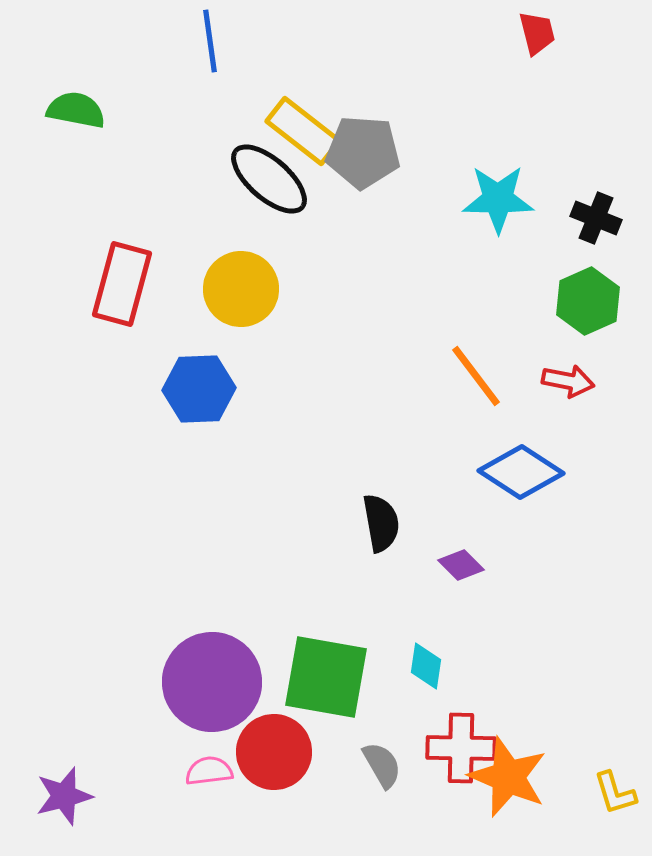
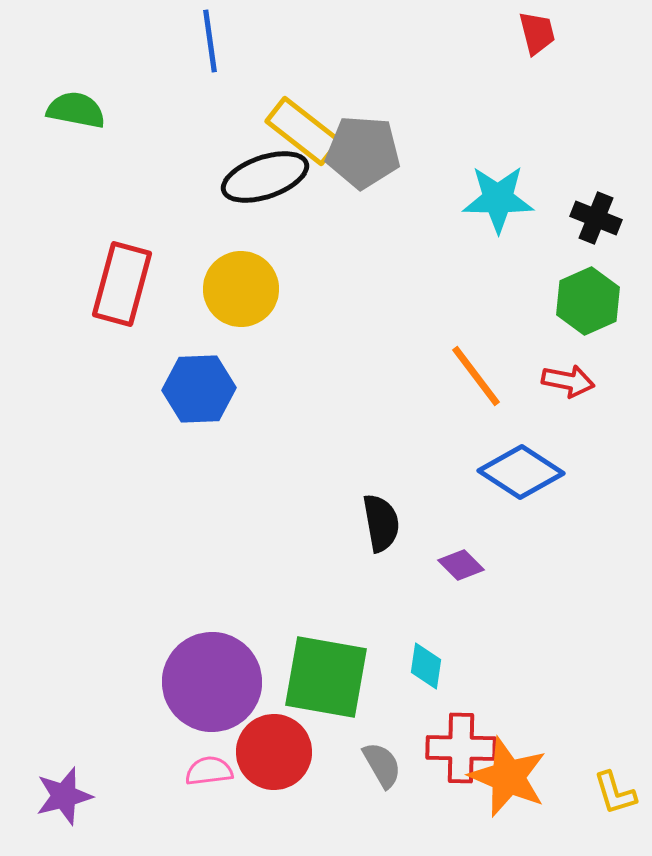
black ellipse: moved 4 px left, 2 px up; rotated 60 degrees counterclockwise
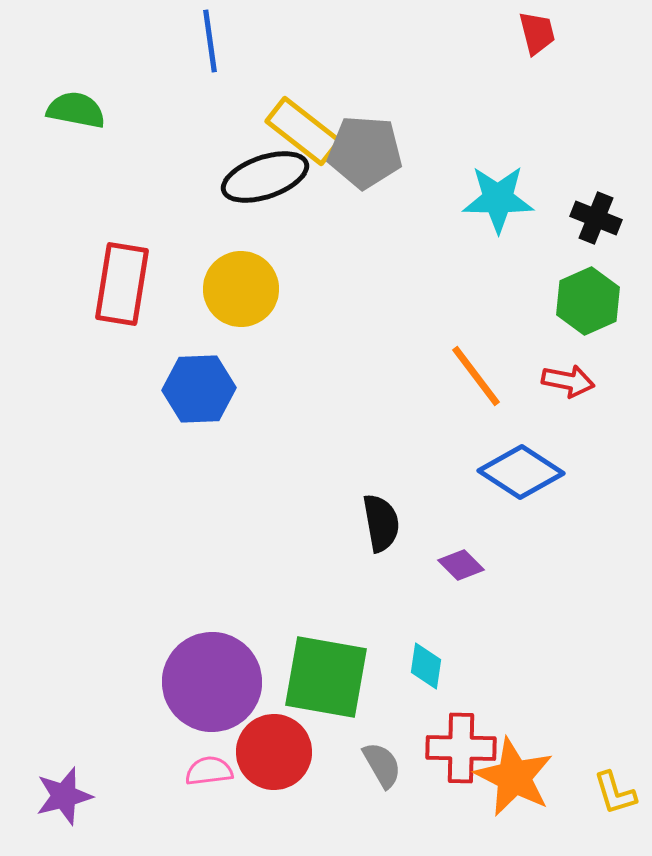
gray pentagon: moved 2 px right
red rectangle: rotated 6 degrees counterclockwise
orange star: moved 6 px right; rotated 4 degrees clockwise
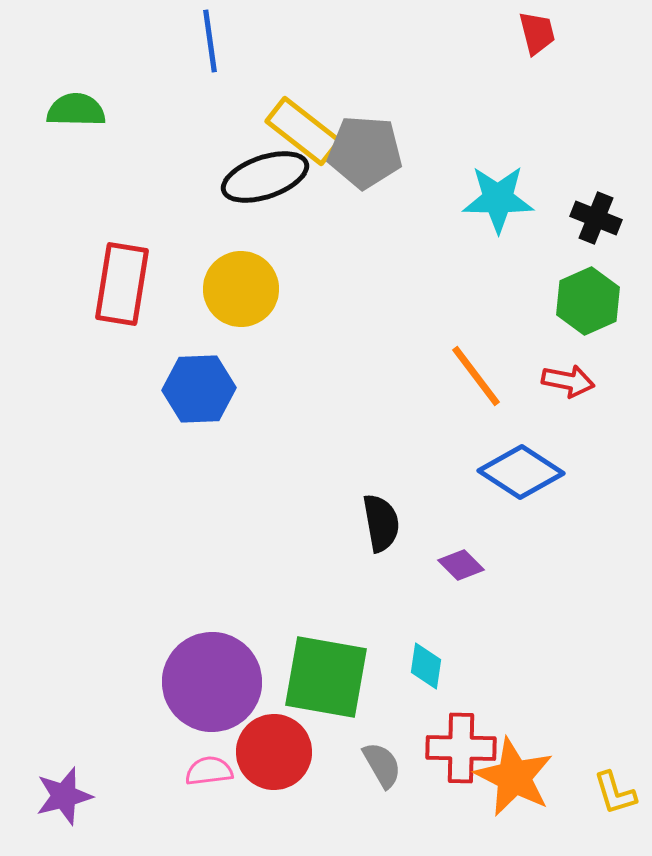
green semicircle: rotated 10 degrees counterclockwise
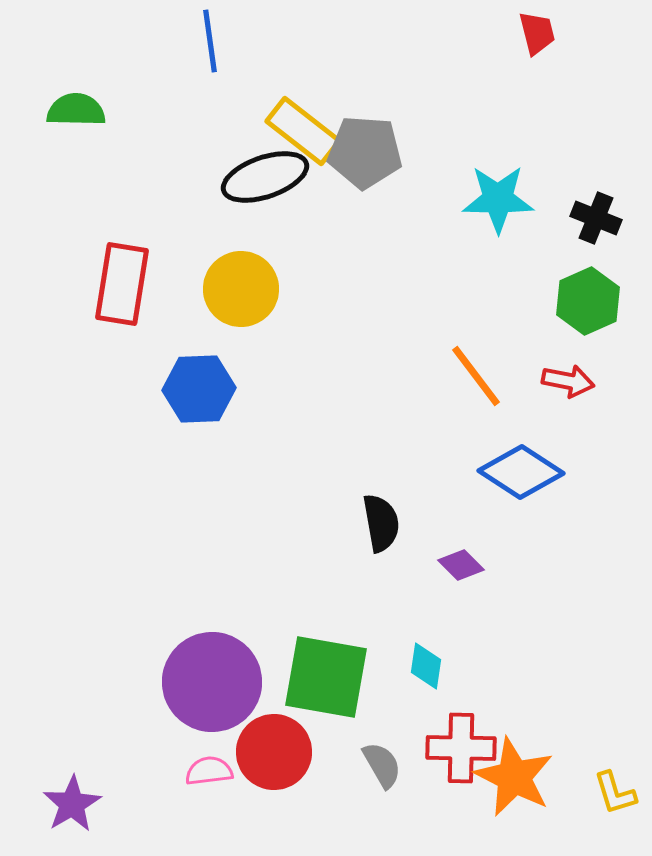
purple star: moved 8 px right, 8 px down; rotated 16 degrees counterclockwise
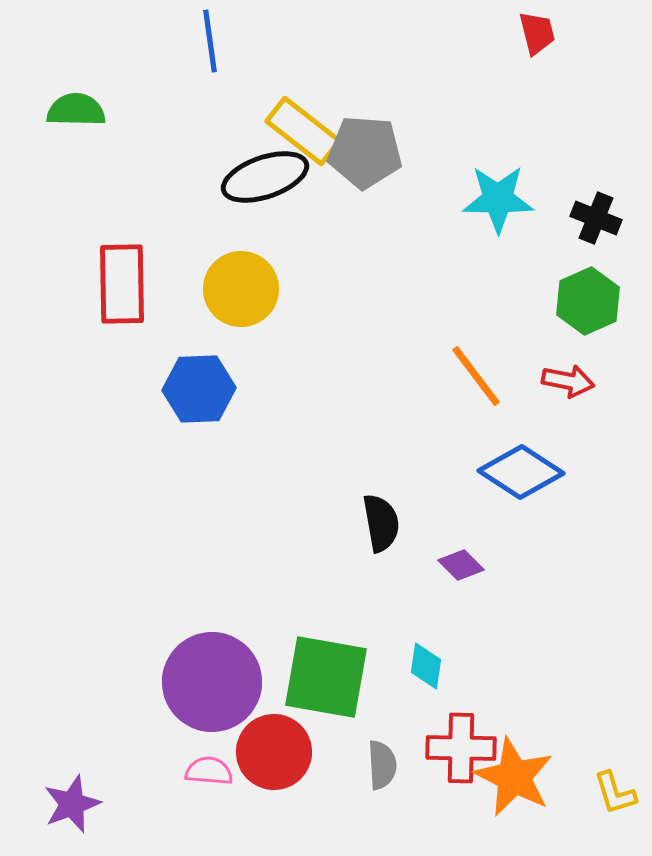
red rectangle: rotated 10 degrees counterclockwise
gray semicircle: rotated 27 degrees clockwise
pink semicircle: rotated 12 degrees clockwise
purple star: rotated 10 degrees clockwise
